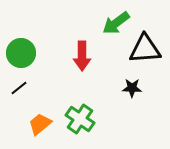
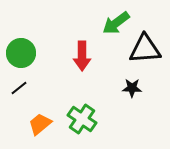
green cross: moved 2 px right
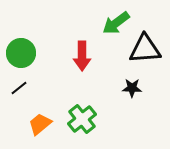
green cross: rotated 16 degrees clockwise
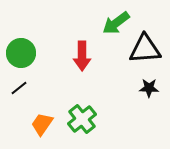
black star: moved 17 px right
orange trapezoid: moved 2 px right; rotated 15 degrees counterclockwise
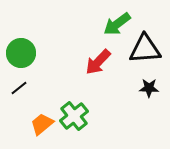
green arrow: moved 1 px right, 1 px down
red arrow: moved 16 px right, 6 px down; rotated 44 degrees clockwise
green cross: moved 8 px left, 3 px up
orange trapezoid: rotated 15 degrees clockwise
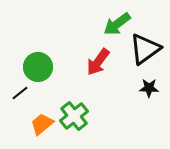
black triangle: rotated 32 degrees counterclockwise
green circle: moved 17 px right, 14 px down
red arrow: rotated 8 degrees counterclockwise
black line: moved 1 px right, 5 px down
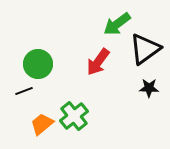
green circle: moved 3 px up
black line: moved 4 px right, 2 px up; rotated 18 degrees clockwise
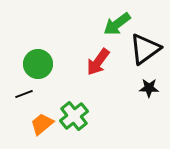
black line: moved 3 px down
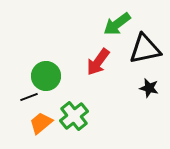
black triangle: rotated 24 degrees clockwise
green circle: moved 8 px right, 12 px down
black star: rotated 12 degrees clockwise
black line: moved 5 px right, 3 px down
orange trapezoid: moved 1 px left, 1 px up
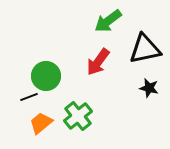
green arrow: moved 9 px left, 3 px up
green cross: moved 4 px right
